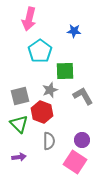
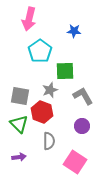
gray square: rotated 24 degrees clockwise
purple circle: moved 14 px up
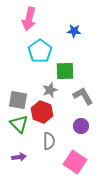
gray square: moved 2 px left, 4 px down
purple circle: moved 1 px left
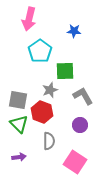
purple circle: moved 1 px left, 1 px up
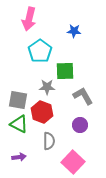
gray star: moved 3 px left, 3 px up; rotated 21 degrees clockwise
green triangle: rotated 18 degrees counterclockwise
pink square: moved 2 px left; rotated 10 degrees clockwise
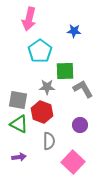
gray L-shape: moved 7 px up
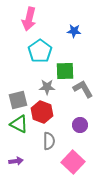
gray square: rotated 24 degrees counterclockwise
purple arrow: moved 3 px left, 4 px down
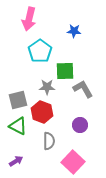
green triangle: moved 1 px left, 2 px down
purple arrow: rotated 24 degrees counterclockwise
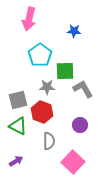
cyan pentagon: moved 4 px down
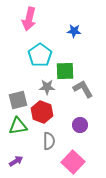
green triangle: rotated 36 degrees counterclockwise
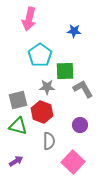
green triangle: rotated 24 degrees clockwise
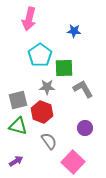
green square: moved 1 px left, 3 px up
purple circle: moved 5 px right, 3 px down
gray semicircle: rotated 36 degrees counterclockwise
